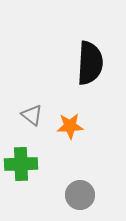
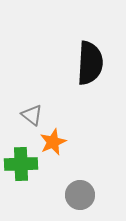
orange star: moved 17 px left, 16 px down; rotated 20 degrees counterclockwise
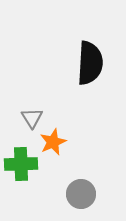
gray triangle: moved 3 px down; rotated 20 degrees clockwise
gray circle: moved 1 px right, 1 px up
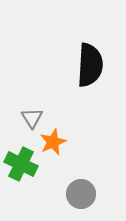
black semicircle: moved 2 px down
green cross: rotated 28 degrees clockwise
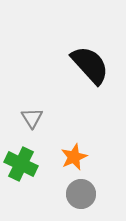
black semicircle: rotated 45 degrees counterclockwise
orange star: moved 21 px right, 15 px down
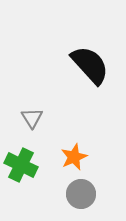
green cross: moved 1 px down
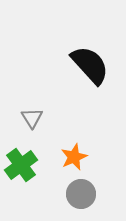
green cross: rotated 28 degrees clockwise
